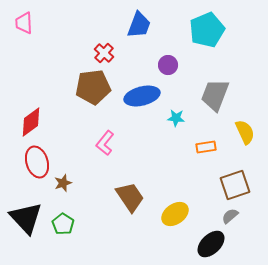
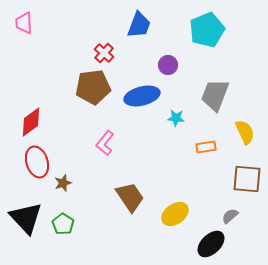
brown square: moved 12 px right, 6 px up; rotated 24 degrees clockwise
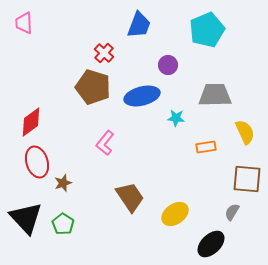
brown pentagon: rotated 24 degrees clockwise
gray trapezoid: rotated 68 degrees clockwise
gray semicircle: moved 2 px right, 4 px up; rotated 18 degrees counterclockwise
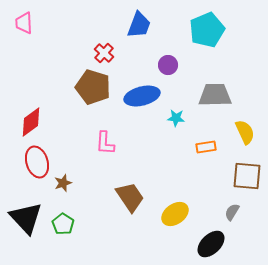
pink L-shape: rotated 35 degrees counterclockwise
brown square: moved 3 px up
